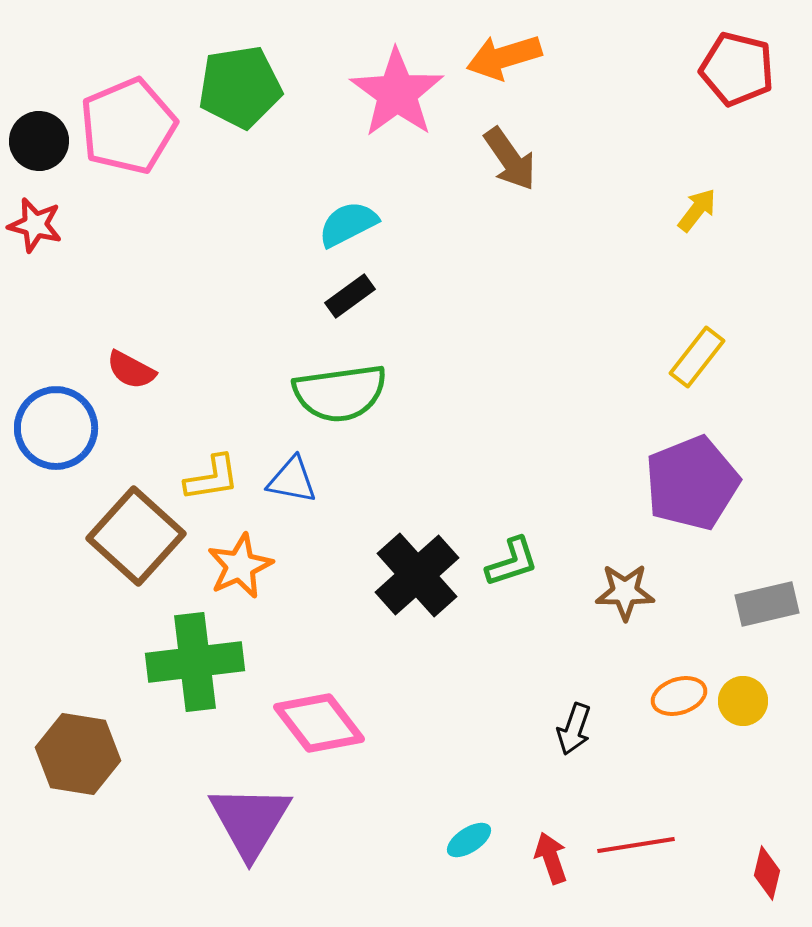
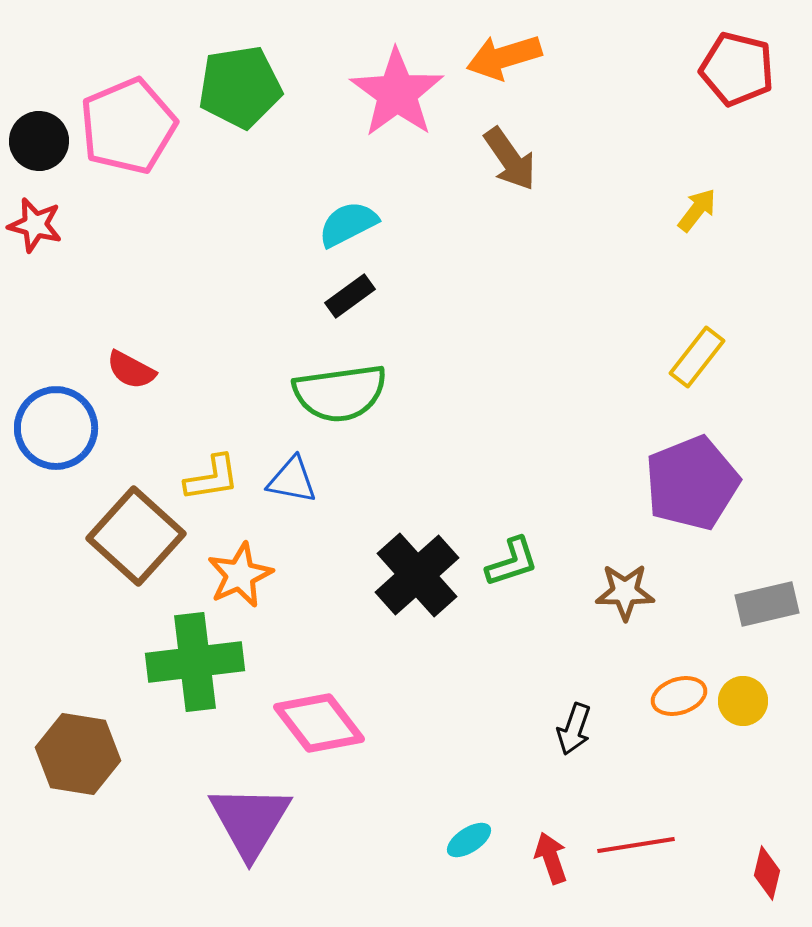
orange star: moved 9 px down
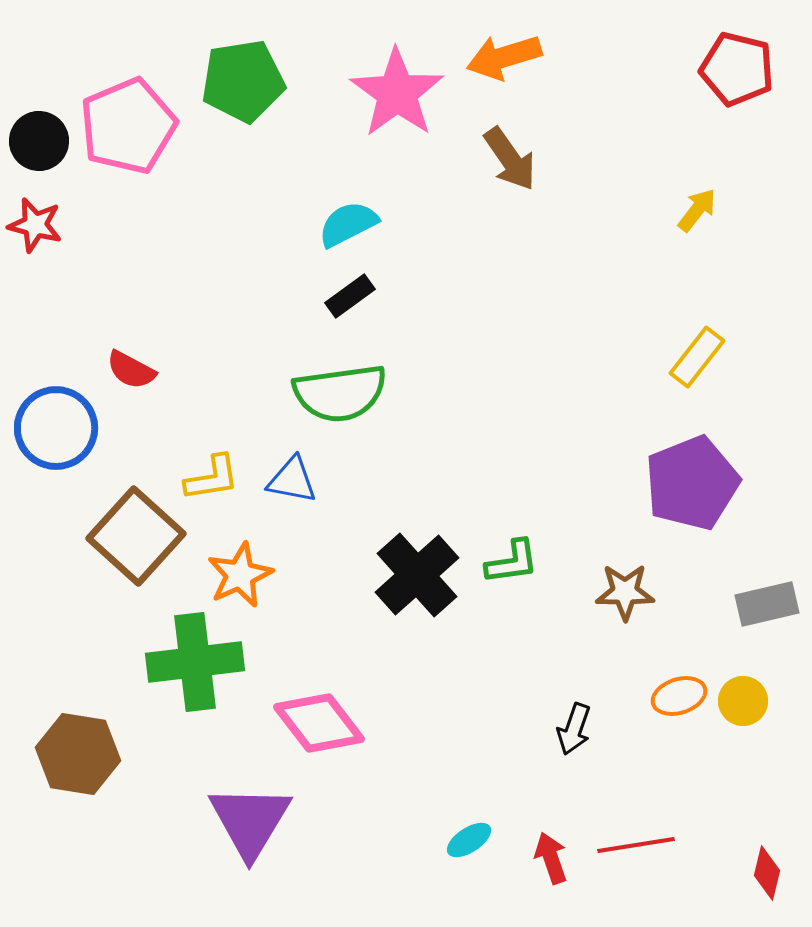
green pentagon: moved 3 px right, 6 px up
green L-shape: rotated 10 degrees clockwise
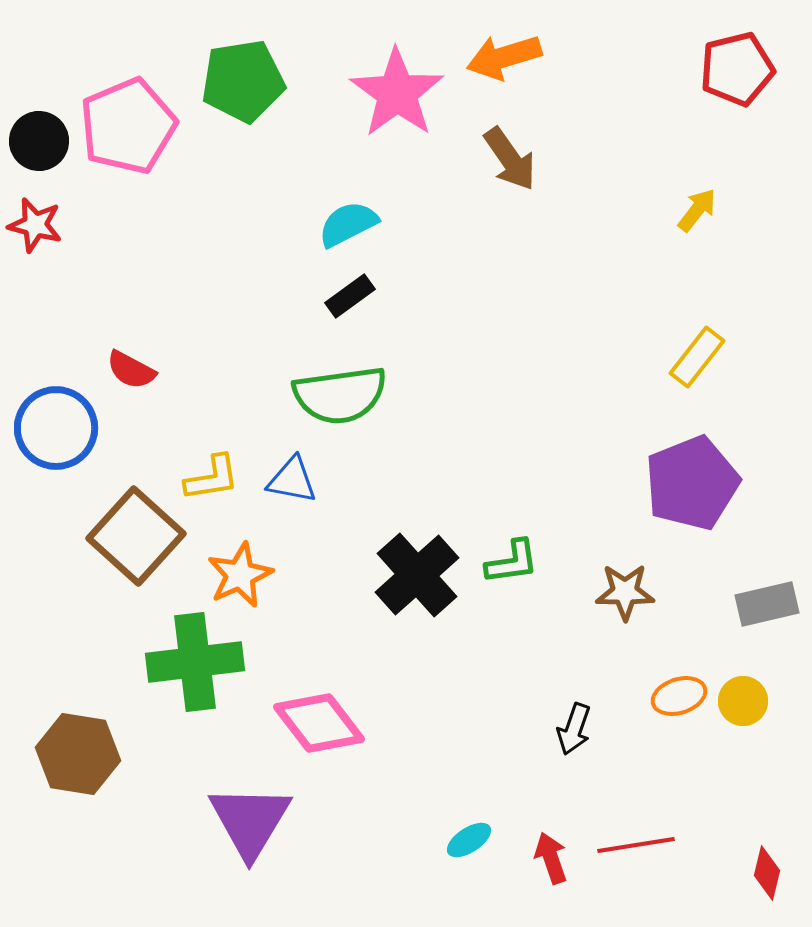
red pentagon: rotated 28 degrees counterclockwise
green semicircle: moved 2 px down
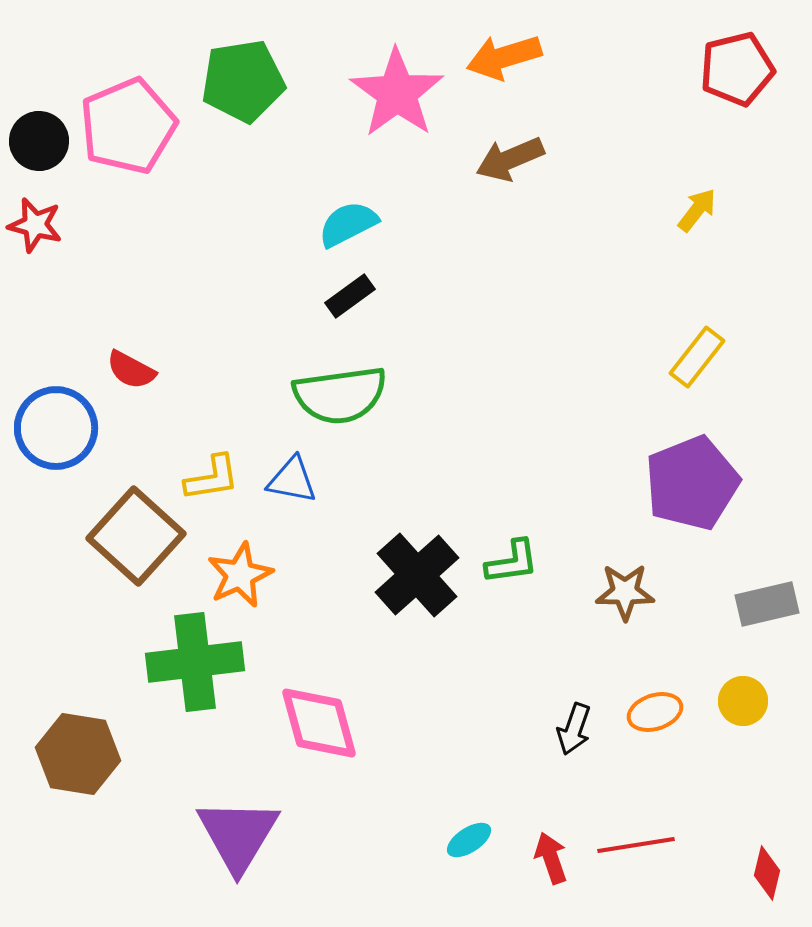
brown arrow: rotated 102 degrees clockwise
orange ellipse: moved 24 px left, 16 px down
pink diamond: rotated 22 degrees clockwise
purple triangle: moved 12 px left, 14 px down
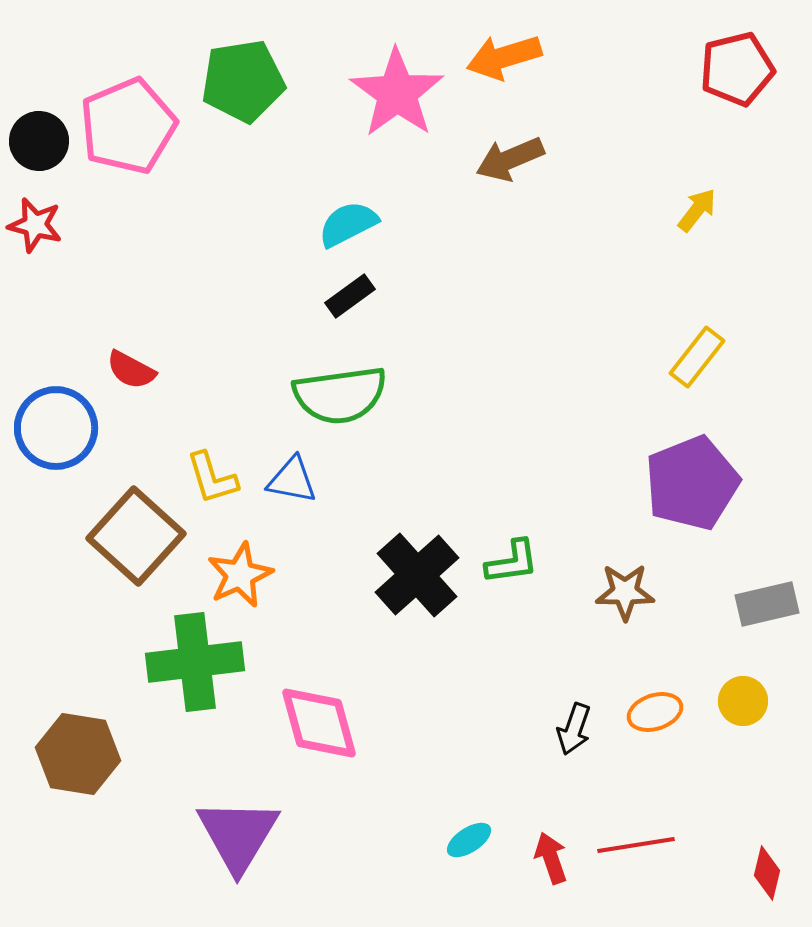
yellow L-shape: rotated 82 degrees clockwise
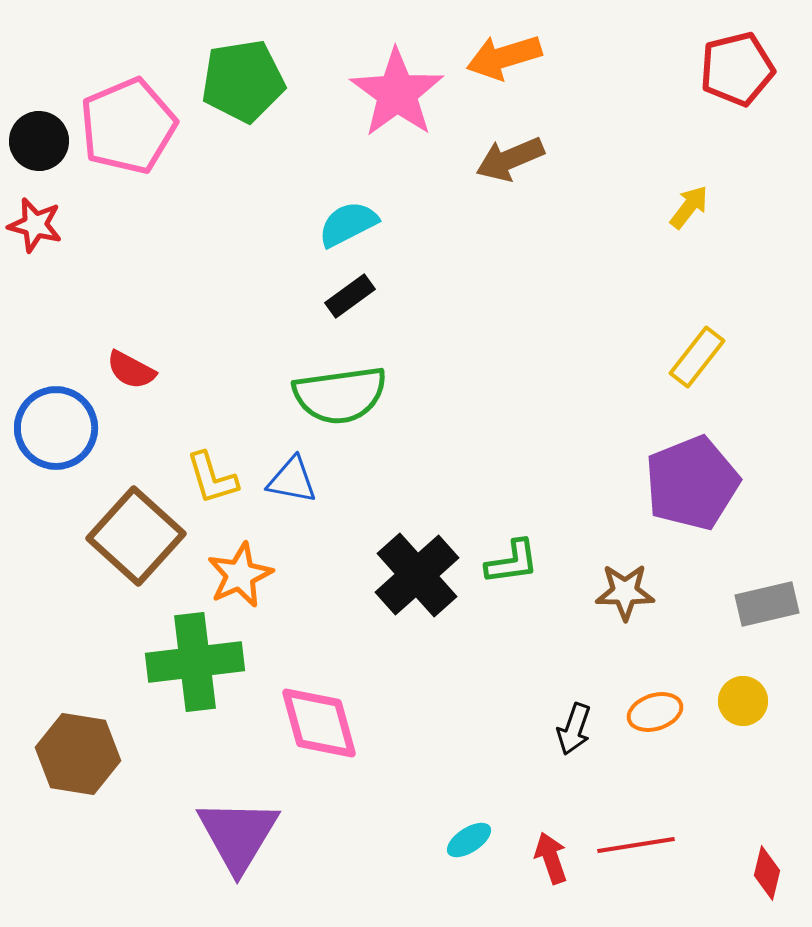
yellow arrow: moved 8 px left, 3 px up
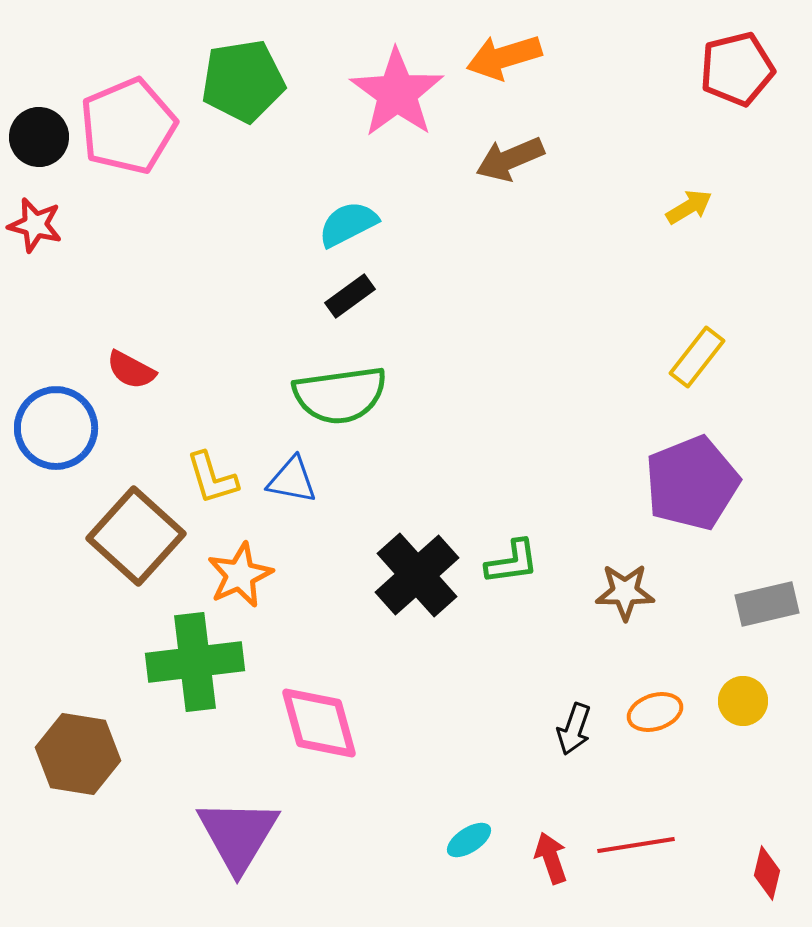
black circle: moved 4 px up
yellow arrow: rotated 21 degrees clockwise
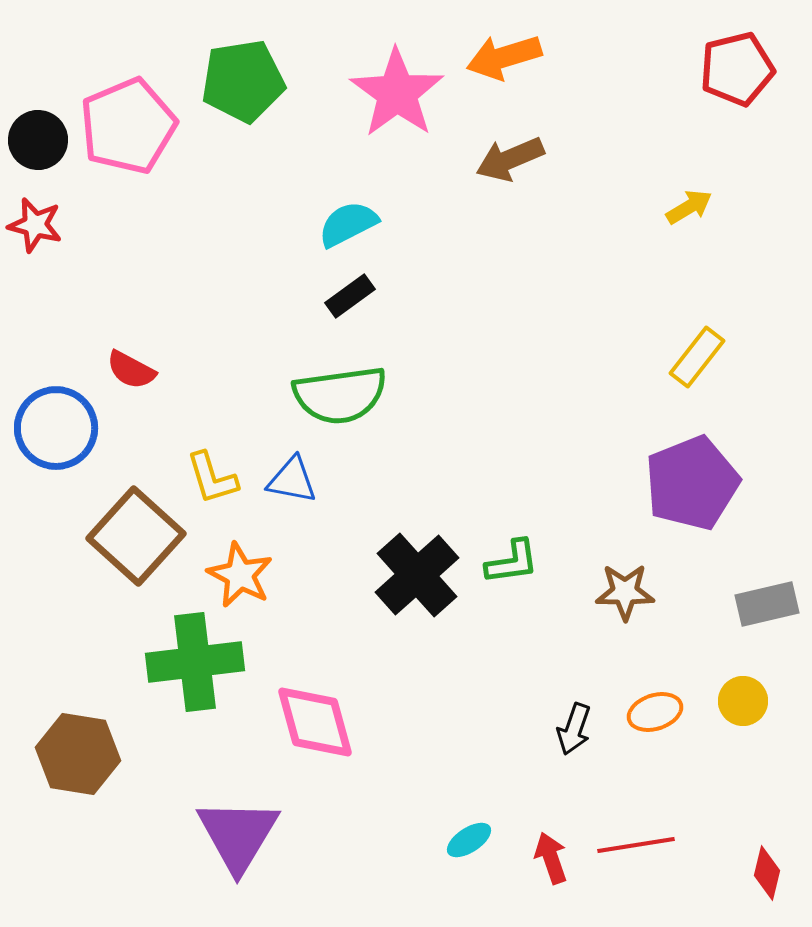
black circle: moved 1 px left, 3 px down
orange star: rotated 20 degrees counterclockwise
pink diamond: moved 4 px left, 1 px up
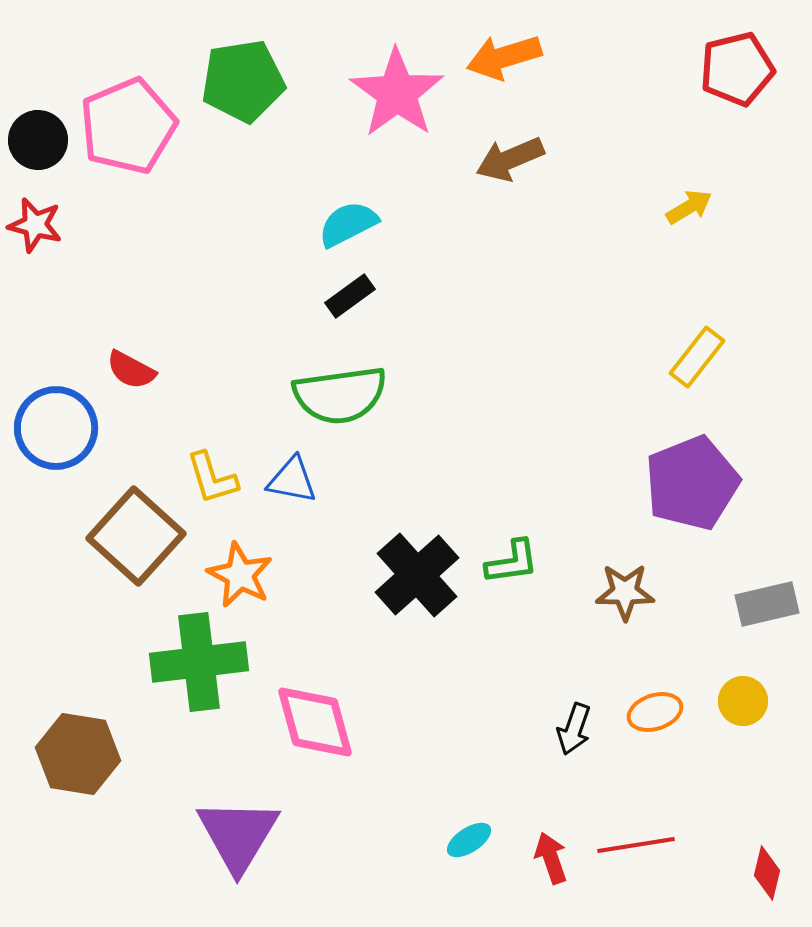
green cross: moved 4 px right
